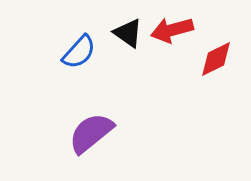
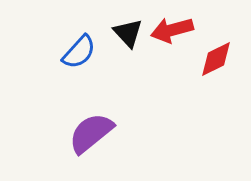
black triangle: rotated 12 degrees clockwise
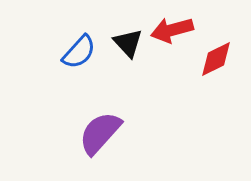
black triangle: moved 10 px down
purple semicircle: moved 9 px right; rotated 9 degrees counterclockwise
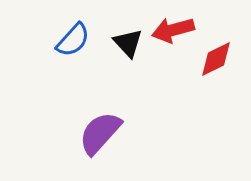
red arrow: moved 1 px right
blue semicircle: moved 6 px left, 12 px up
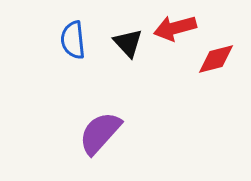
red arrow: moved 2 px right, 2 px up
blue semicircle: rotated 132 degrees clockwise
red diamond: rotated 12 degrees clockwise
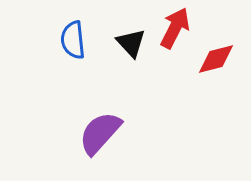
red arrow: rotated 132 degrees clockwise
black triangle: moved 3 px right
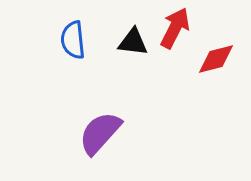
black triangle: moved 2 px right, 1 px up; rotated 40 degrees counterclockwise
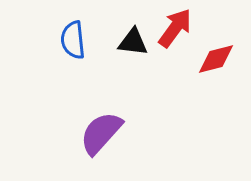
red arrow: rotated 9 degrees clockwise
purple semicircle: moved 1 px right
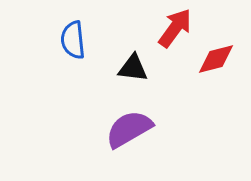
black triangle: moved 26 px down
purple semicircle: moved 28 px right, 4 px up; rotated 18 degrees clockwise
